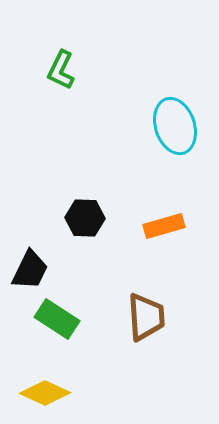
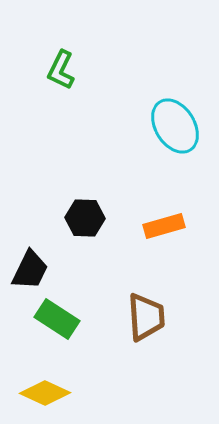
cyan ellipse: rotated 14 degrees counterclockwise
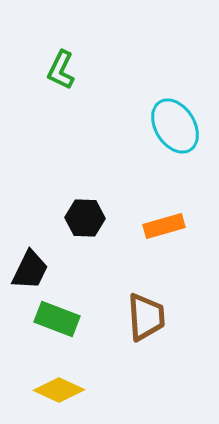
green rectangle: rotated 12 degrees counterclockwise
yellow diamond: moved 14 px right, 3 px up
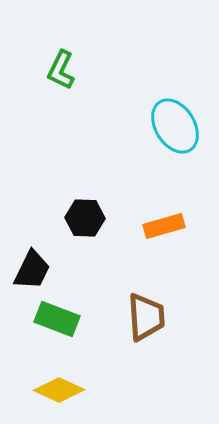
black trapezoid: moved 2 px right
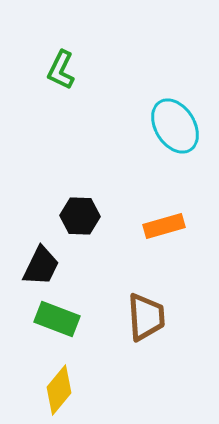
black hexagon: moved 5 px left, 2 px up
black trapezoid: moved 9 px right, 4 px up
yellow diamond: rotated 75 degrees counterclockwise
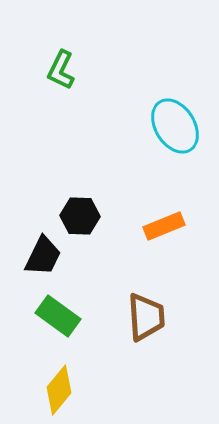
orange rectangle: rotated 6 degrees counterclockwise
black trapezoid: moved 2 px right, 10 px up
green rectangle: moved 1 px right, 3 px up; rotated 15 degrees clockwise
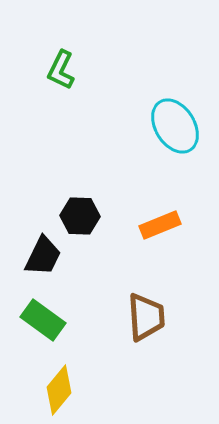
orange rectangle: moved 4 px left, 1 px up
green rectangle: moved 15 px left, 4 px down
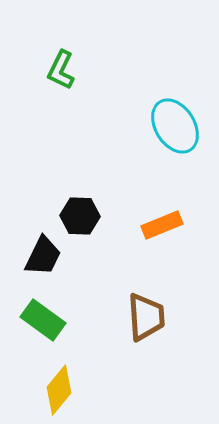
orange rectangle: moved 2 px right
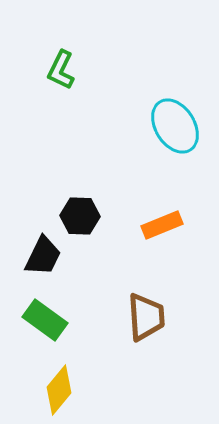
green rectangle: moved 2 px right
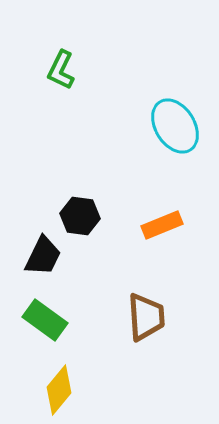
black hexagon: rotated 6 degrees clockwise
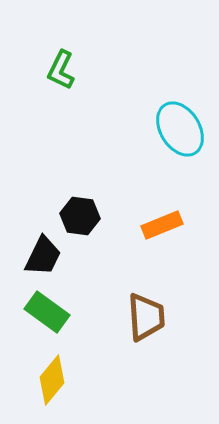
cyan ellipse: moved 5 px right, 3 px down
green rectangle: moved 2 px right, 8 px up
yellow diamond: moved 7 px left, 10 px up
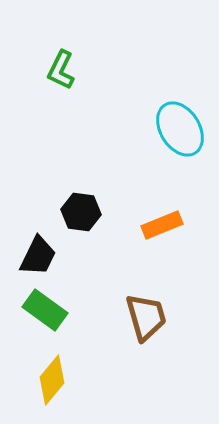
black hexagon: moved 1 px right, 4 px up
black trapezoid: moved 5 px left
green rectangle: moved 2 px left, 2 px up
brown trapezoid: rotated 12 degrees counterclockwise
